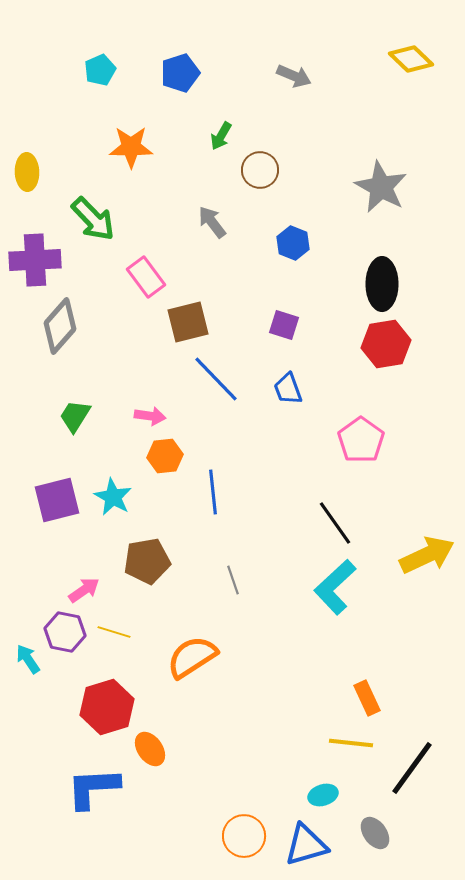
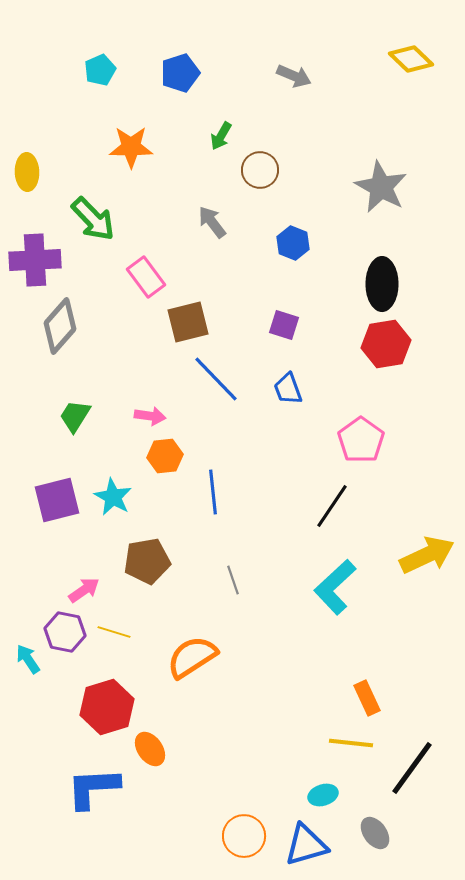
black line at (335, 523): moved 3 px left, 17 px up; rotated 69 degrees clockwise
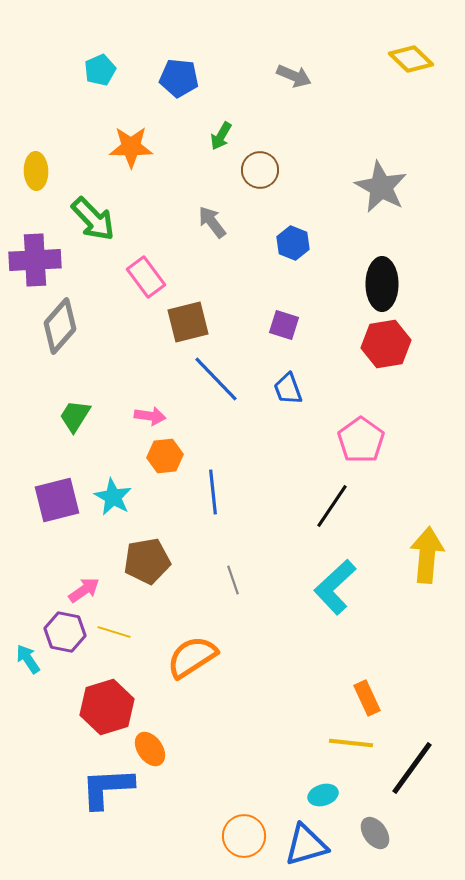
blue pentagon at (180, 73): moved 1 px left, 5 px down; rotated 24 degrees clockwise
yellow ellipse at (27, 172): moved 9 px right, 1 px up
yellow arrow at (427, 555): rotated 60 degrees counterclockwise
blue L-shape at (93, 788): moved 14 px right
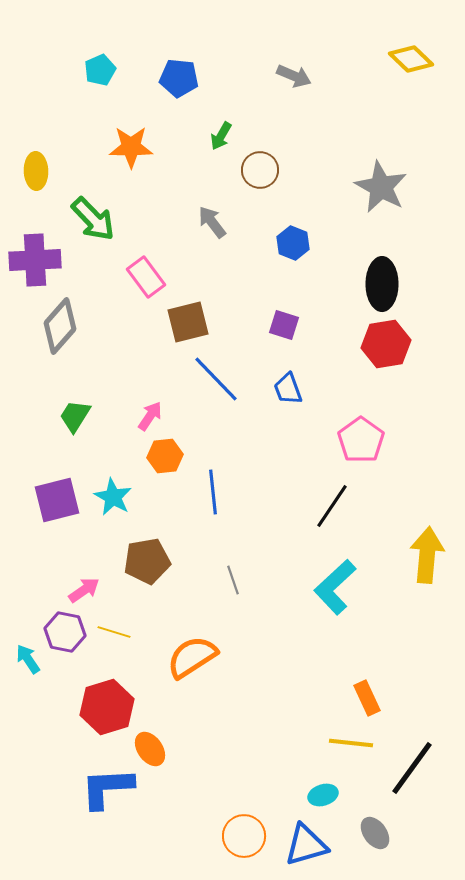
pink arrow at (150, 416): rotated 64 degrees counterclockwise
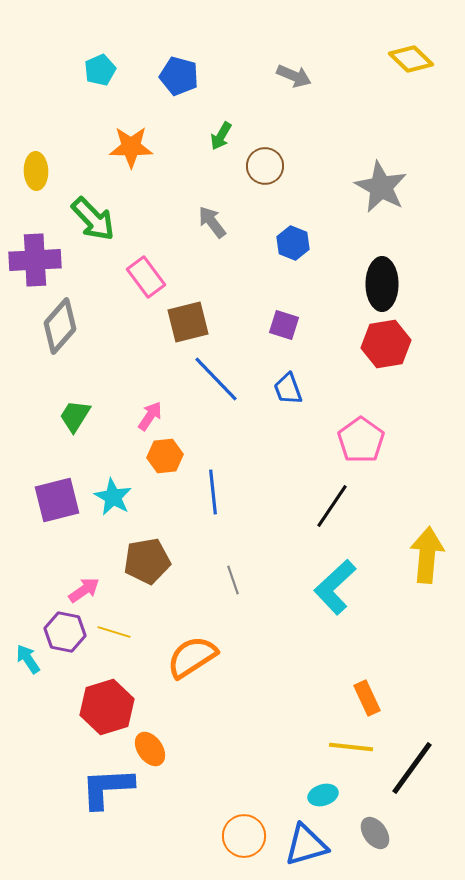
blue pentagon at (179, 78): moved 2 px up; rotated 9 degrees clockwise
brown circle at (260, 170): moved 5 px right, 4 px up
yellow line at (351, 743): moved 4 px down
